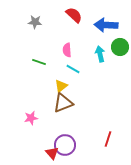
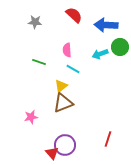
cyan arrow: rotated 98 degrees counterclockwise
pink star: moved 1 px up
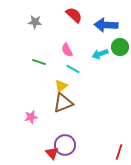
pink semicircle: rotated 24 degrees counterclockwise
red line: moved 11 px right, 13 px down
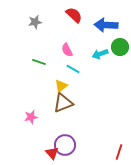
gray star: rotated 16 degrees counterclockwise
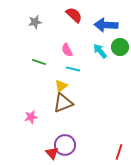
cyan arrow: moved 3 px up; rotated 70 degrees clockwise
cyan line: rotated 16 degrees counterclockwise
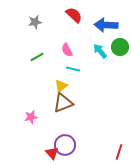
green line: moved 2 px left, 5 px up; rotated 48 degrees counterclockwise
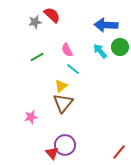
red semicircle: moved 22 px left
cyan line: rotated 24 degrees clockwise
brown triangle: rotated 30 degrees counterclockwise
red line: rotated 21 degrees clockwise
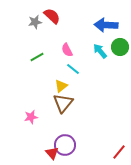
red semicircle: moved 1 px down
